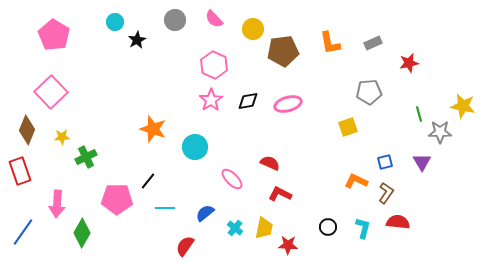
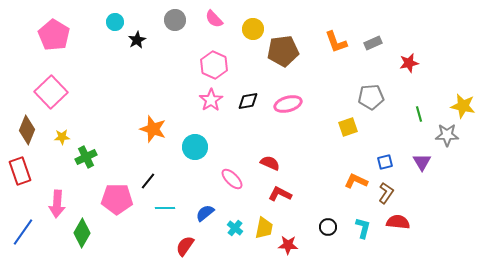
orange L-shape at (330, 43): moved 6 px right, 1 px up; rotated 10 degrees counterclockwise
gray pentagon at (369, 92): moved 2 px right, 5 px down
gray star at (440, 132): moved 7 px right, 3 px down
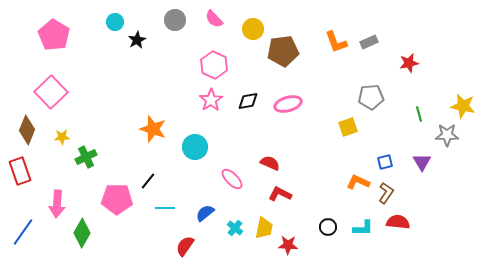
gray rectangle at (373, 43): moved 4 px left, 1 px up
orange L-shape at (356, 181): moved 2 px right, 1 px down
cyan L-shape at (363, 228): rotated 75 degrees clockwise
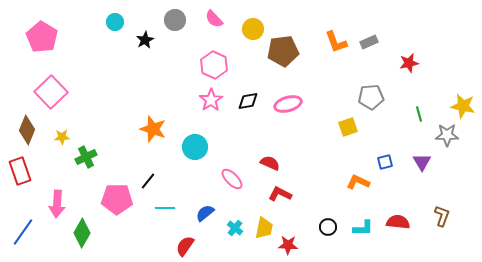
pink pentagon at (54, 35): moved 12 px left, 2 px down
black star at (137, 40): moved 8 px right
brown L-shape at (386, 193): moved 56 px right, 23 px down; rotated 15 degrees counterclockwise
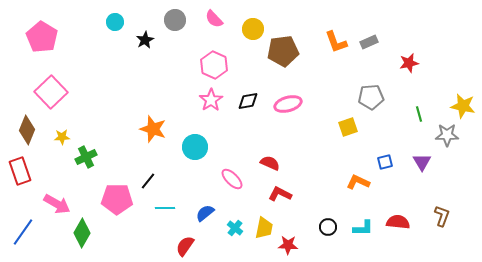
pink arrow at (57, 204): rotated 64 degrees counterclockwise
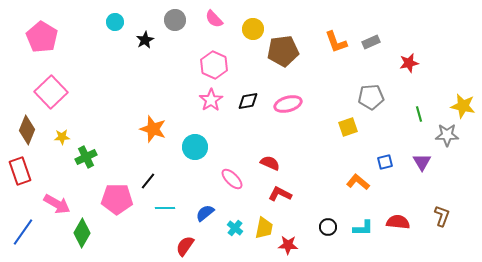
gray rectangle at (369, 42): moved 2 px right
orange L-shape at (358, 182): rotated 15 degrees clockwise
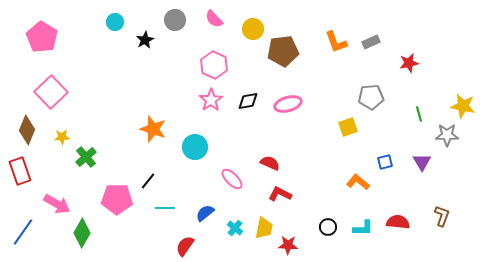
green cross at (86, 157): rotated 15 degrees counterclockwise
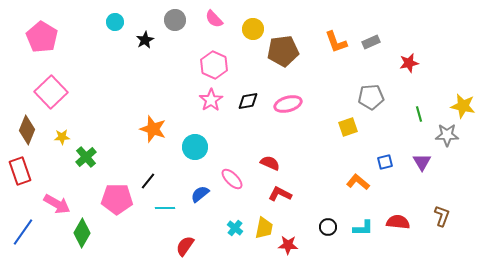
blue semicircle at (205, 213): moved 5 px left, 19 px up
